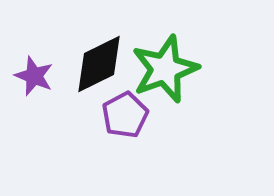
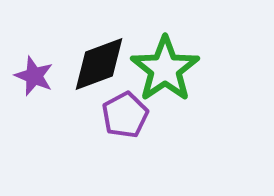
black diamond: rotated 6 degrees clockwise
green star: rotated 14 degrees counterclockwise
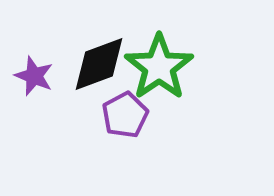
green star: moved 6 px left, 2 px up
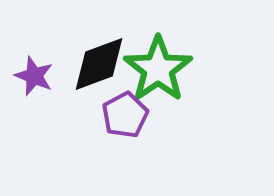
green star: moved 1 px left, 2 px down
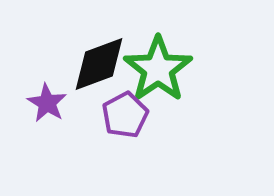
purple star: moved 13 px right, 27 px down; rotated 9 degrees clockwise
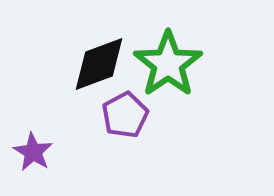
green star: moved 10 px right, 5 px up
purple star: moved 14 px left, 49 px down
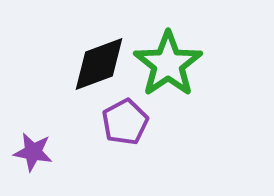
purple pentagon: moved 7 px down
purple star: rotated 21 degrees counterclockwise
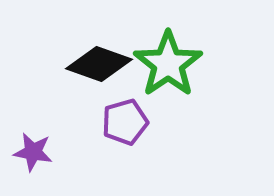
black diamond: rotated 40 degrees clockwise
purple pentagon: rotated 12 degrees clockwise
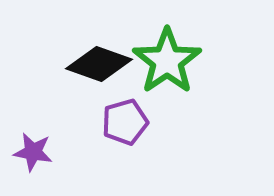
green star: moved 1 px left, 3 px up
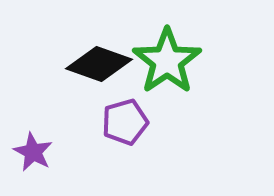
purple star: rotated 18 degrees clockwise
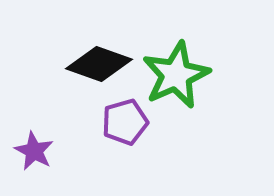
green star: moved 9 px right, 14 px down; rotated 10 degrees clockwise
purple star: moved 1 px right, 1 px up
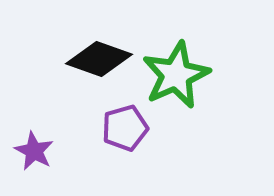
black diamond: moved 5 px up
purple pentagon: moved 6 px down
